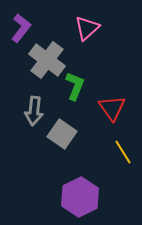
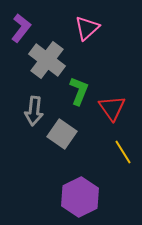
green L-shape: moved 4 px right, 5 px down
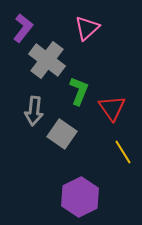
purple L-shape: moved 2 px right
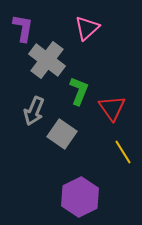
purple L-shape: rotated 28 degrees counterclockwise
gray arrow: rotated 16 degrees clockwise
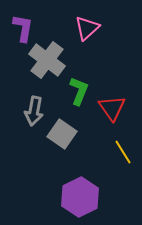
gray arrow: rotated 12 degrees counterclockwise
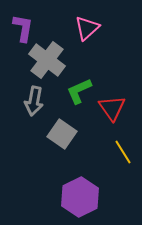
green L-shape: rotated 136 degrees counterclockwise
gray arrow: moved 10 px up
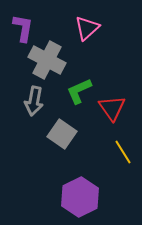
gray cross: rotated 9 degrees counterclockwise
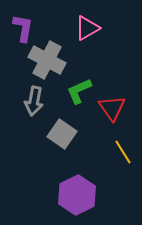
pink triangle: rotated 12 degrees clockwise
purple hexagon: moved 3 px left, 2 px up
